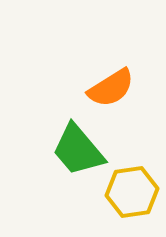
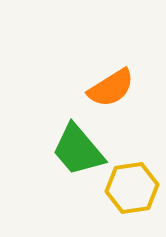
yellow hexagon: moved 4 px up
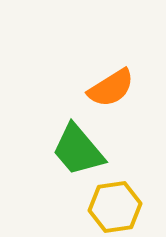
yellow hexagon: moved 17 px left, 19 px down
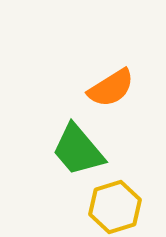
yellow hexagon: rotated 9 degrees counterclockwise
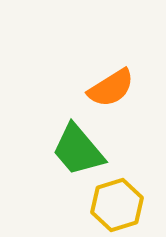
yellow hexagon: moved 2 px right, 2 px up
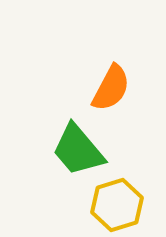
orange semicircle: rotated 30 degrees counterclockwise
